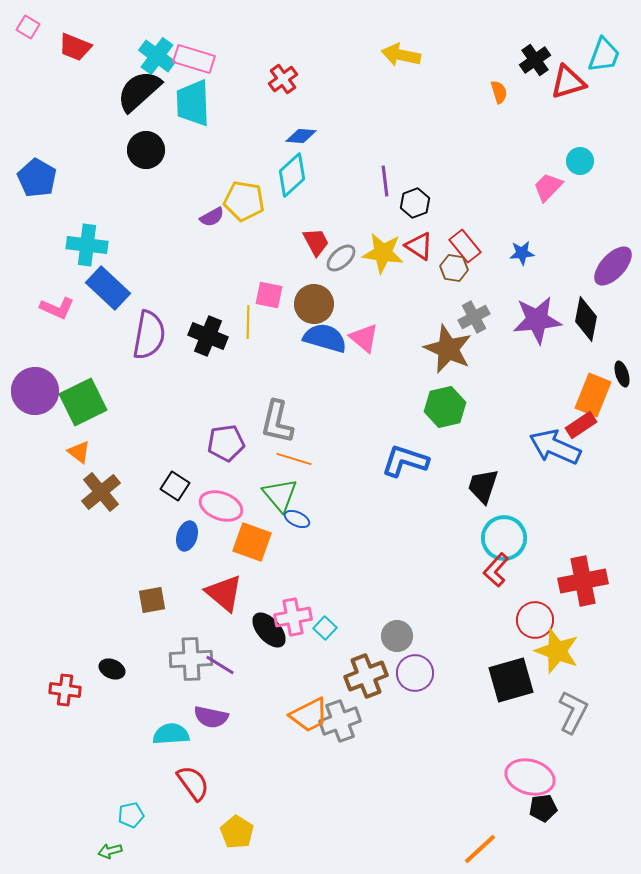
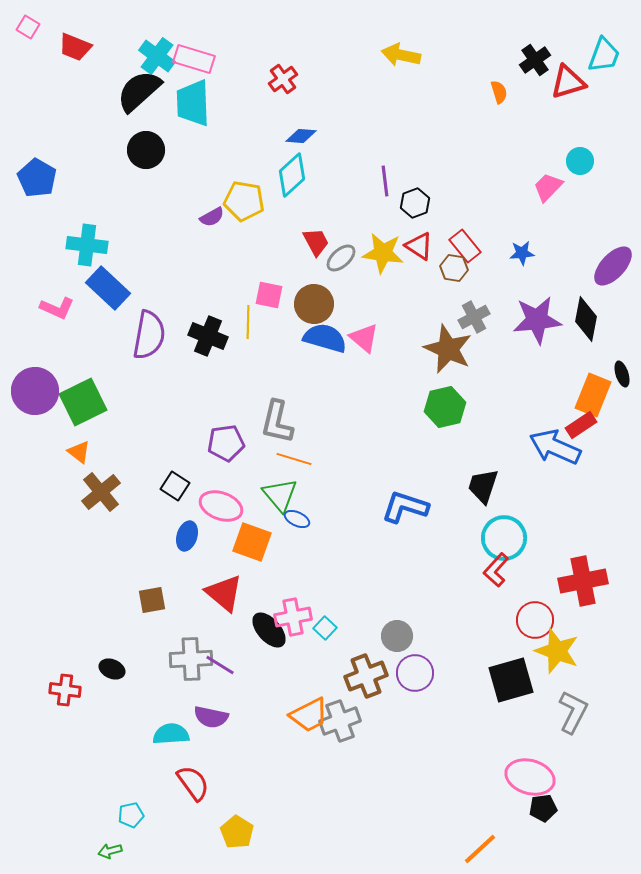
blue L-shape at (405, 461): moved 46 px down
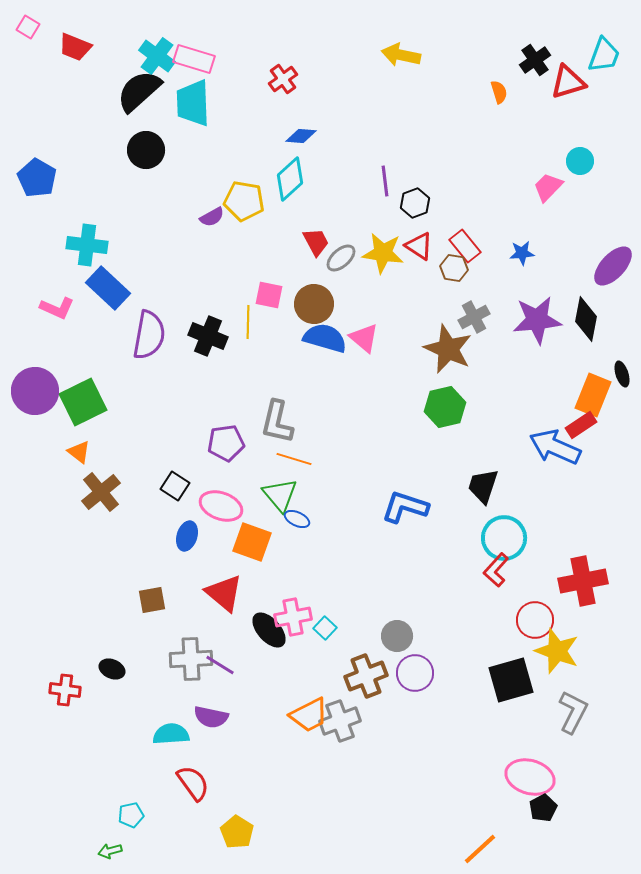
cyan diamond at (292, 175): moved 2 px left, 4 px down
black pentagon at (543, 808): rotated 20 degrees counterclockwise
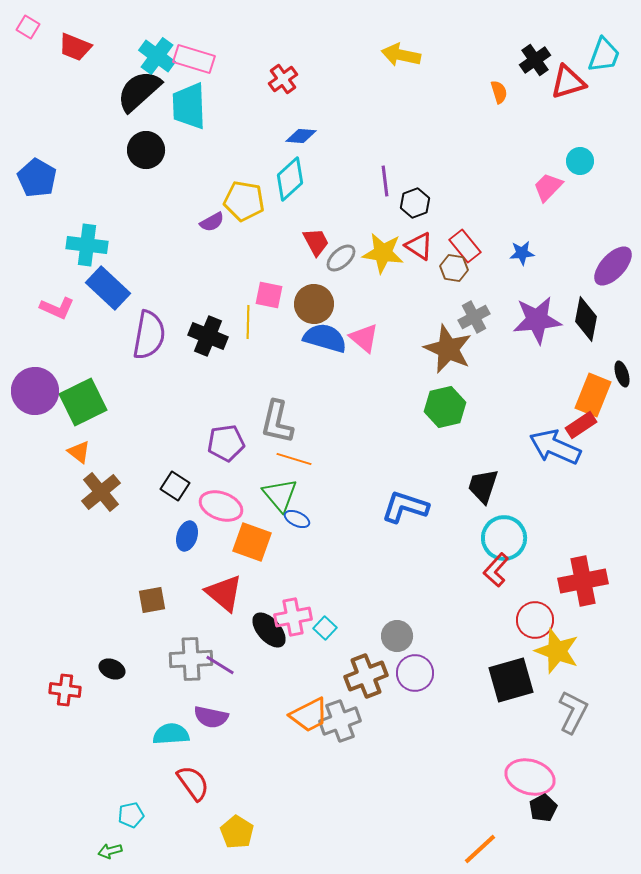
cyan trapezoid at (193, 103): moved 4 px left, 3 px down
purple semicircle at (212, 217): moved 5 px down
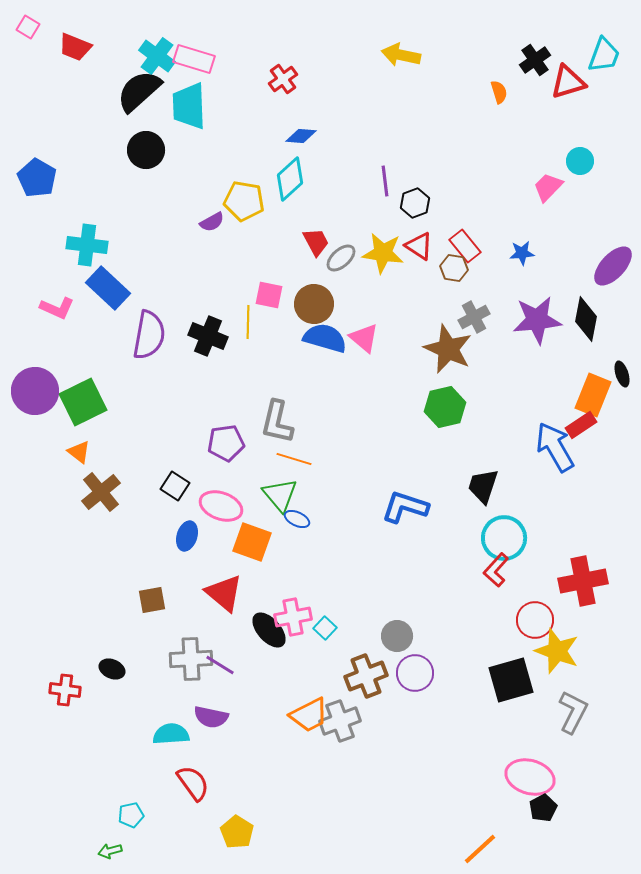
blue arrow at (555, 447): rotated 36 degrees clockwise
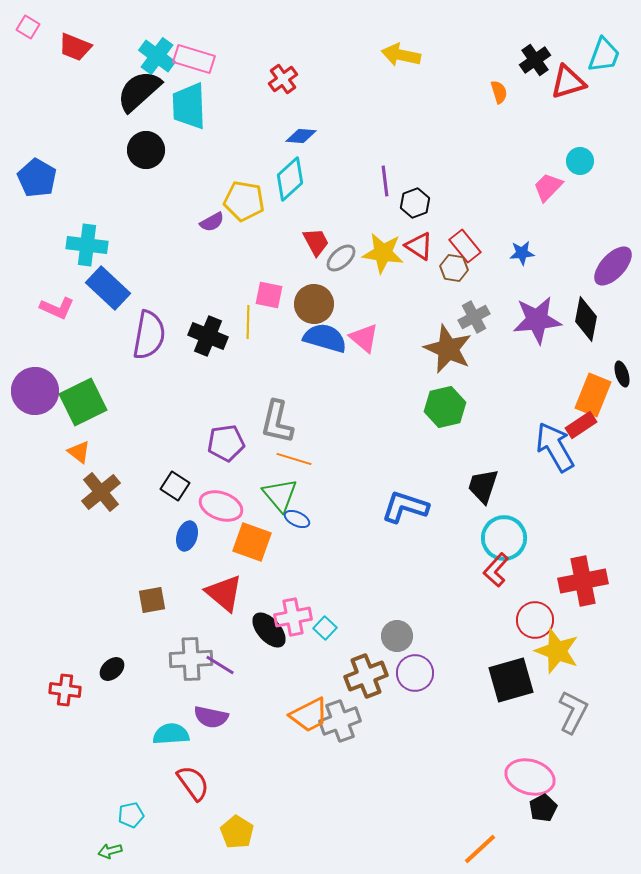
black ellipse at (112, 669): rotated 65 degrees counterclockwise
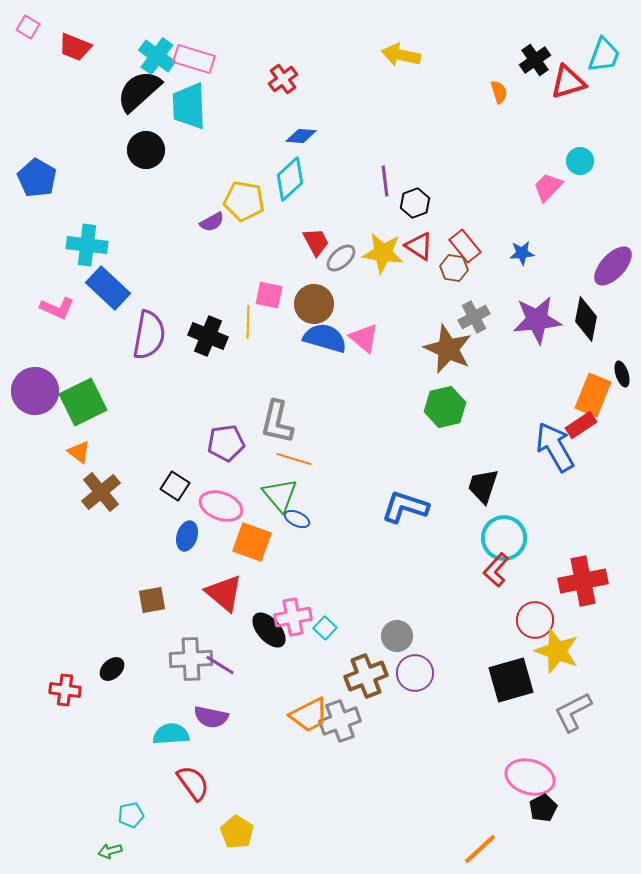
gray L-shape at (573, 712): rotated 144 degrees counterclockwise
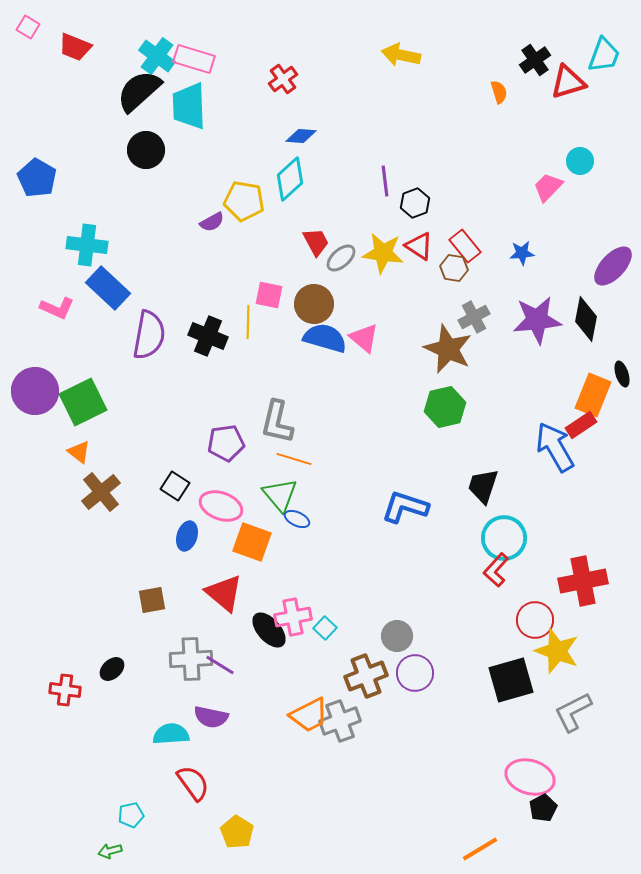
orange line at (480, 849): rotated 12 degrees clockwise
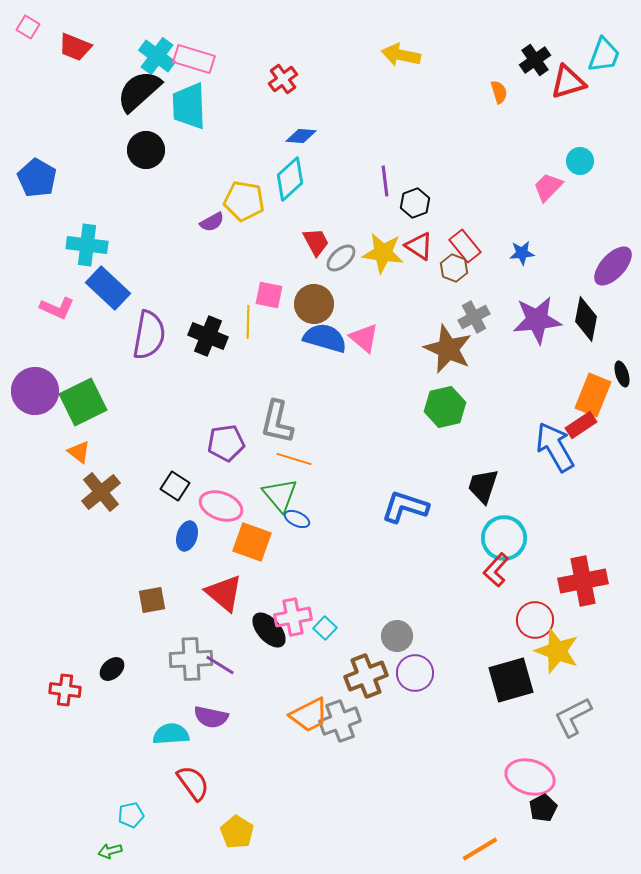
brown hexagon at (454, 268): rotated 12 degrees clockwise
gray L-shape at (573, 712): moved 5 px down
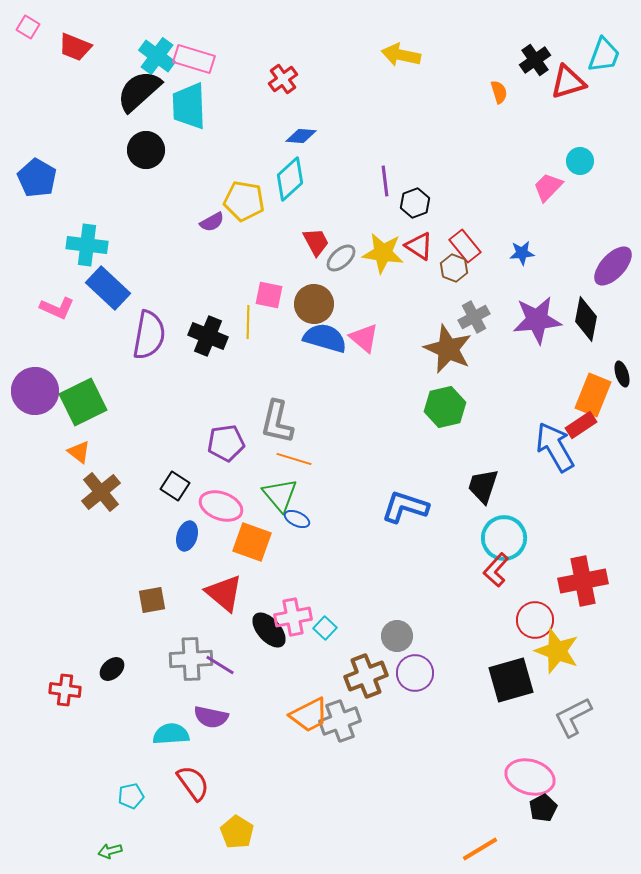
cyan pentagon at (131, 815): moved 19 px up
